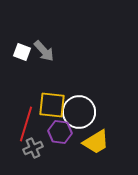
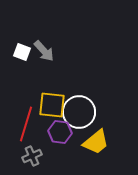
yellow trapezoid: rotated 8 degrees counterclockwise
gray cross: moved 1 px left, 8 px down
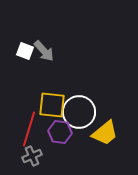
white square: moved 3 px right, 1 px up
red line: moved 3 px right, 5 px down
yellow trapezoid: moved 9 px right, 9 px up
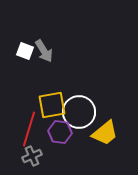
gray arrow: rotated 10 degrees clockwise
yellow square: rotated 16 degrees counterclockwise
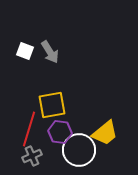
gray arrow: moved 6 px right, 1 px down
white circle: moved 38 px down
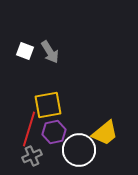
yellow square: moved 4 px left
purple hexagon: moved 6 px left; rotated 20 degrees counterclockwise
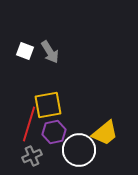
red line: moved 5 px up
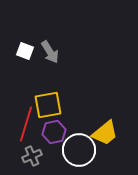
red line: moved 3 px left
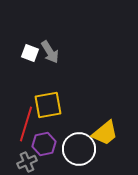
white square: moved 5 px right, 2 px down
purple hexagon: moved 10 px left, 12 px down
white circle: moved 1 px up
gray cross: moved 5 px left, 6 px down
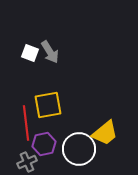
red line: moved 1 px up; rotated 24 degrees counterclockwise
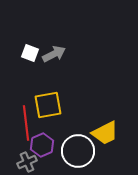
gray arrow: moved 4 px right, 2 px down; rotated 85 degrees counterclockwise
yellow trapezoid: rotated 12 degrees clockwise
purple hexagon: moved 2 px left, 1 px down; rotated 10 degrees counterclockwise
white circle: moved 1 px left, 2 px down
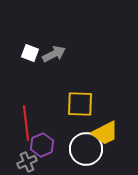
yellow square: moved 32 px right, 1 px up; rotated 12 degrees clockwise
white circle: moved 8 px right, 2 px up
